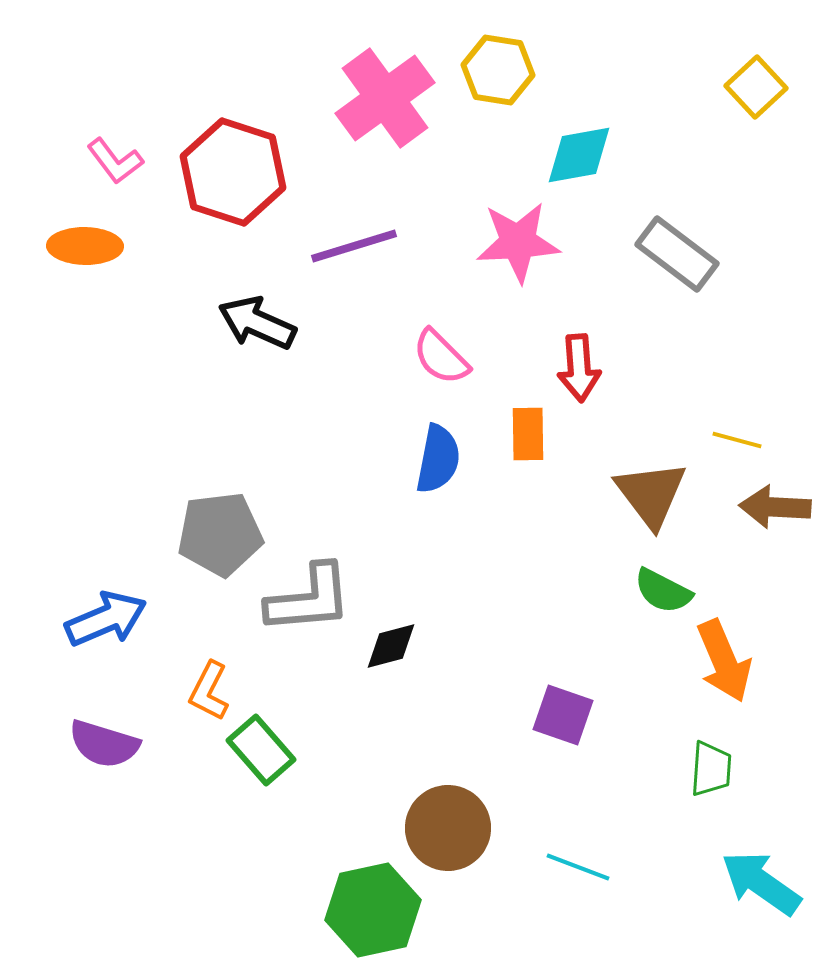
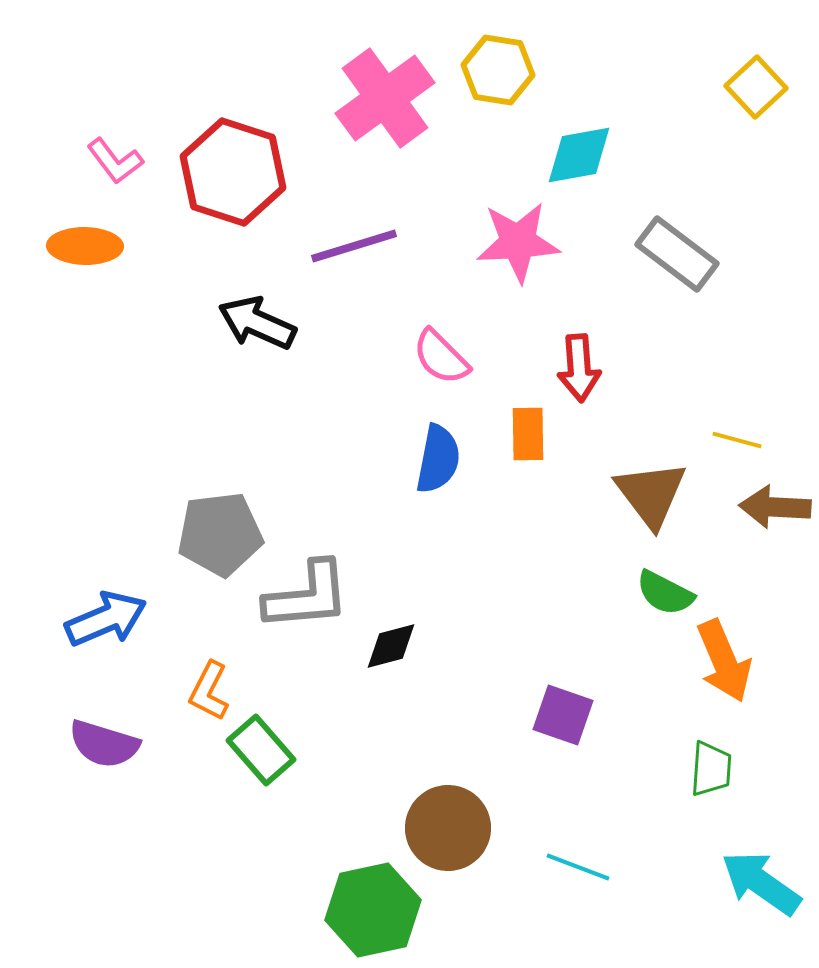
green semicircle: moved 2 px right, 2 px down
gray L-shape: moved 2 px left, 3 px up
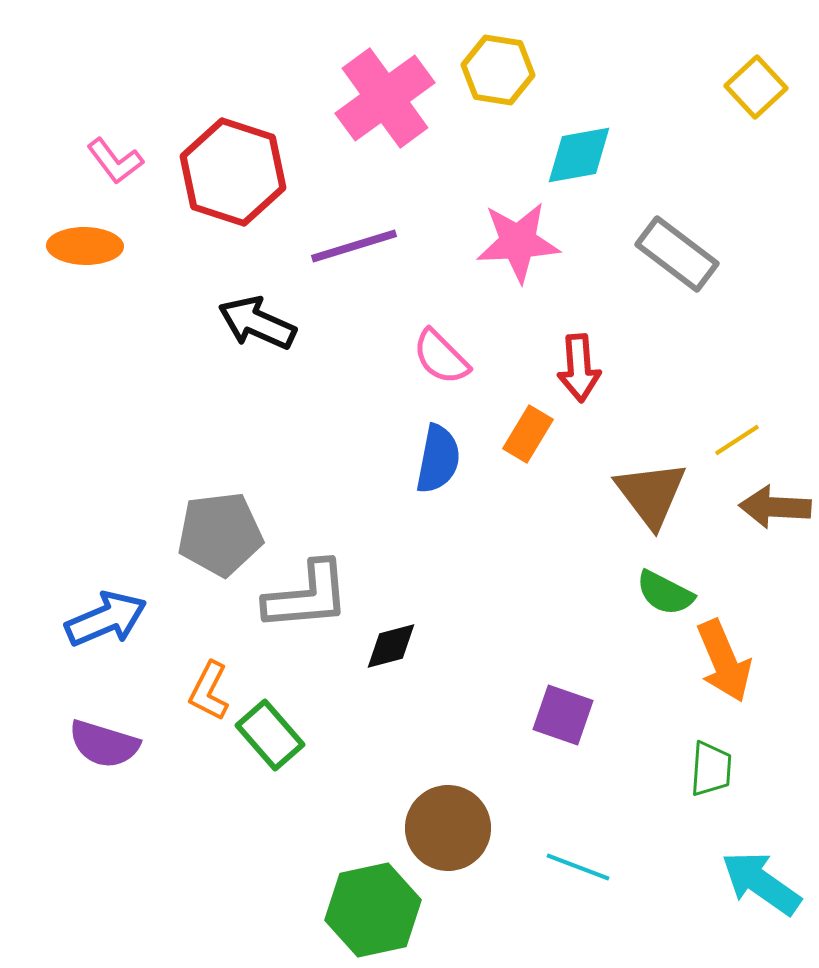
orange rectangle: rotated 32 degrees clockwise
yellow line: rotated 48 degrees counterclockwise
green rectangle: moved 9 px right, 15 px up
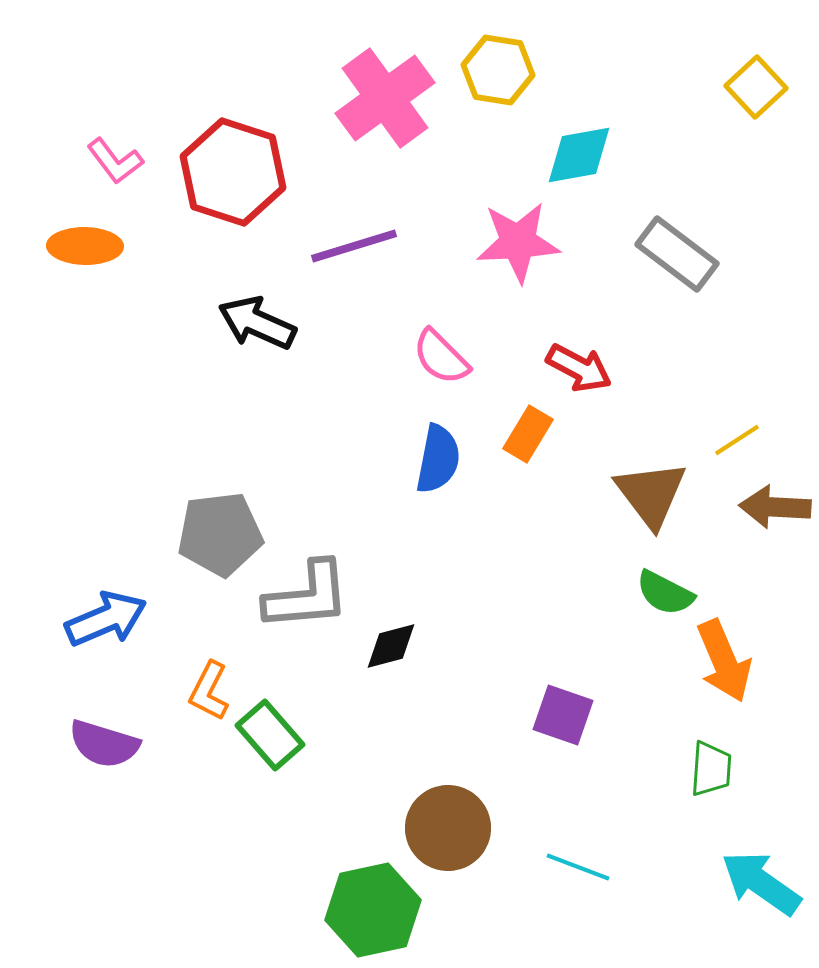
red arrow: rotated 58 degrees counterclockwise
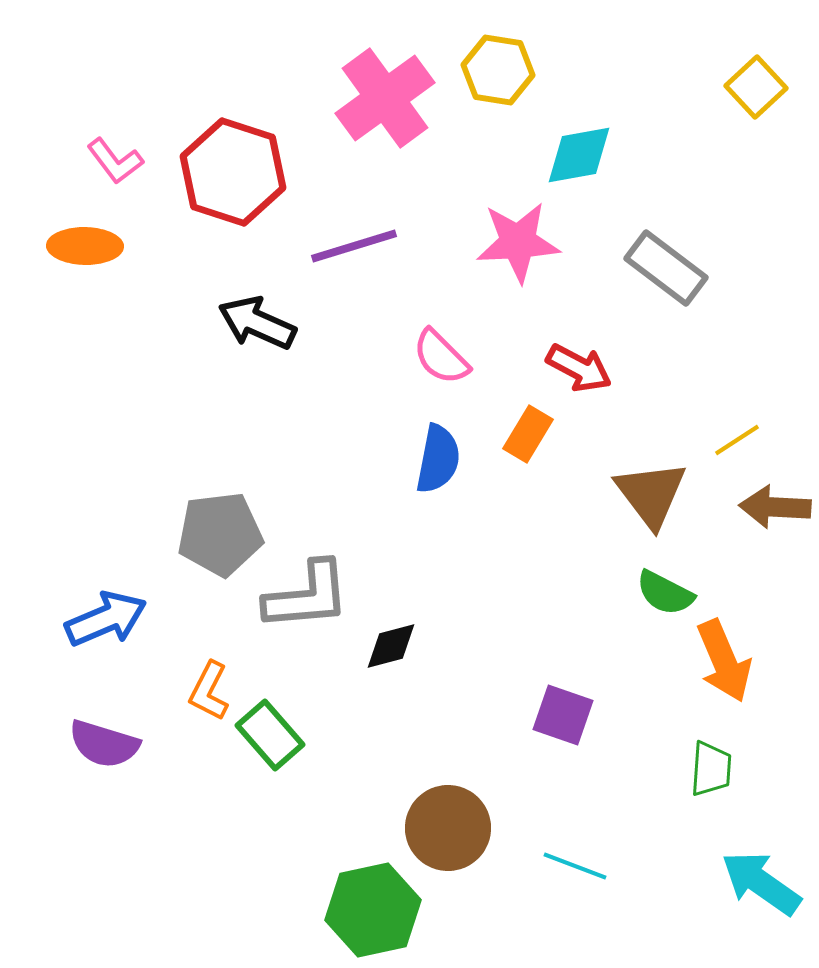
gray rectangle: moved 11 px left, 14 px down
cyan line: moved 3 px left, 1 px up
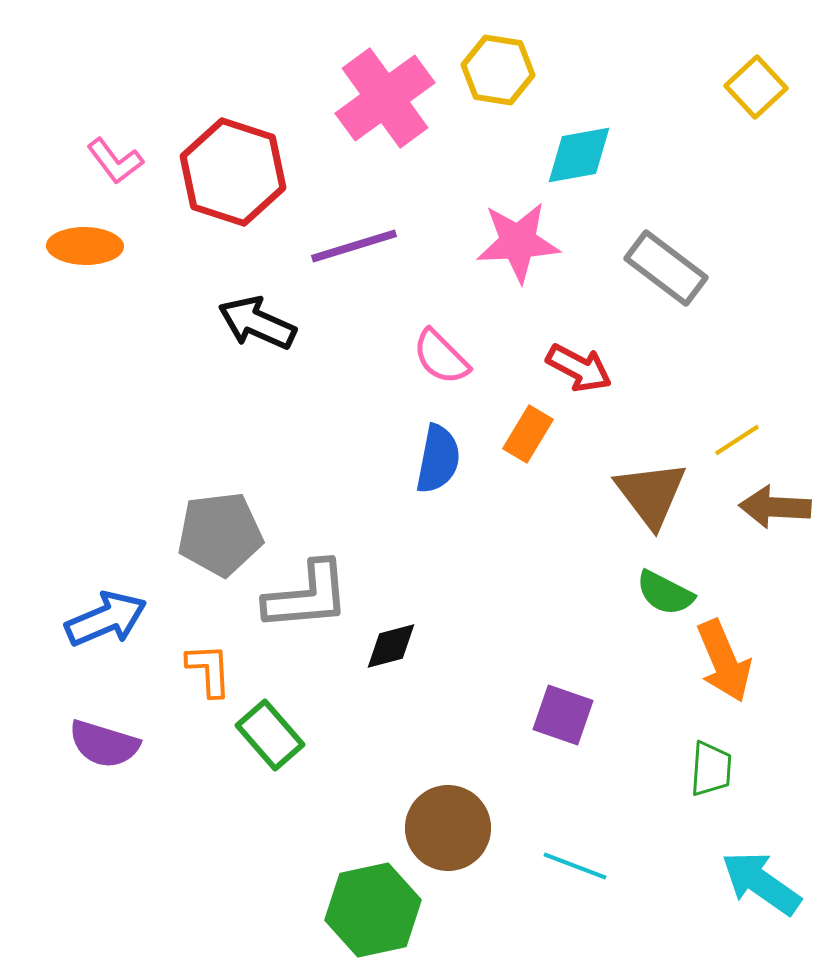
orange L-shape: moved 21 px up; rotated 150 degrees clockwise
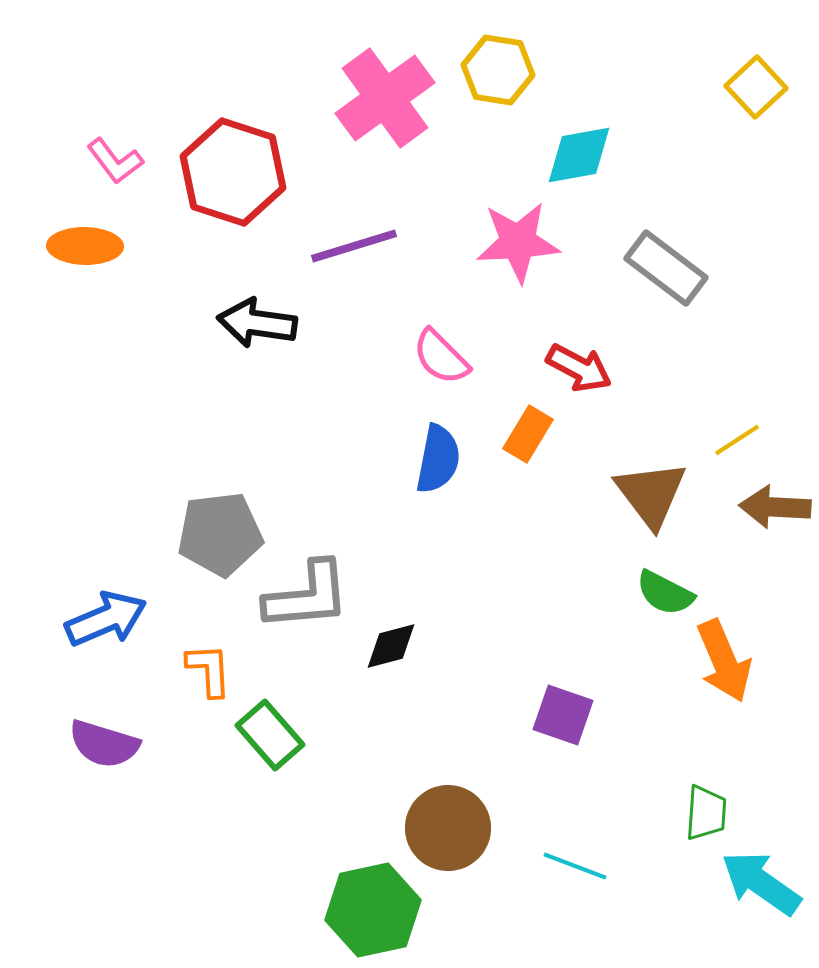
black arrow: rotated 16 degrees counterclockwise
green trapezoid: moved 5 px left, 44 px down
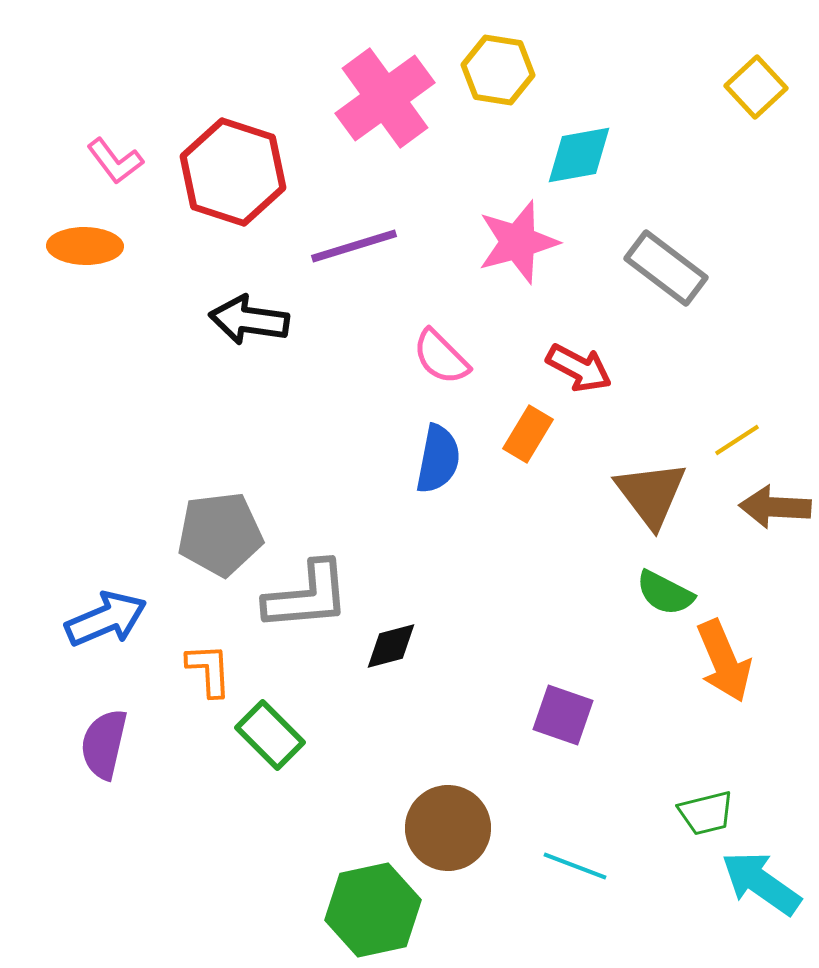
pink star: rotated 12 degrees counterclockwise
black arrow: moved 8 px left, 3 px up
green rectangle: rotated 4 degrees counterclockwise
purple semicircle: rotated 86 degrees clockwise
green trapezoid: rotated 72 degrees clockwise
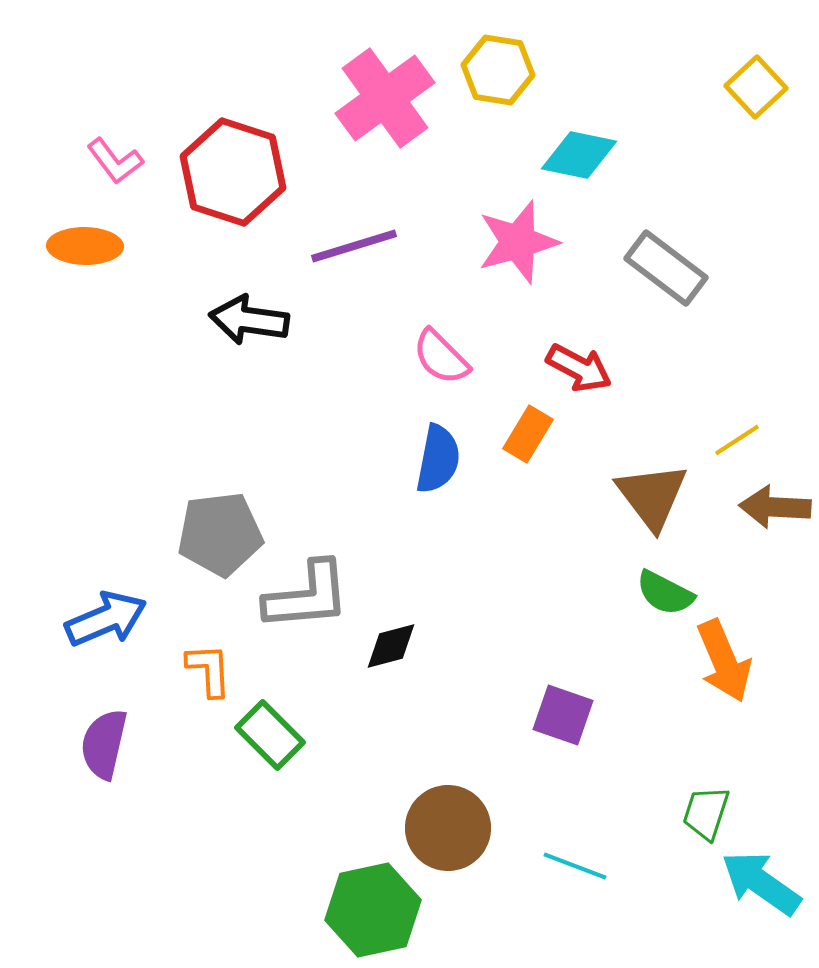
cyan diamond: rotated 22 degrees clockwise
brown triangle: moved 1 px right, 2 px down
green trapezoid: rotated 122 degrees clockwise
